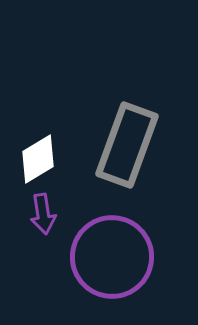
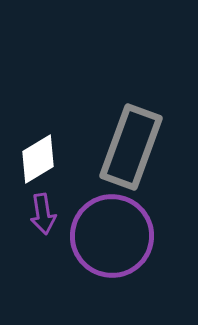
gray rectangle: moved 4 px right, 2 px down
purple circle: moved 21 px up
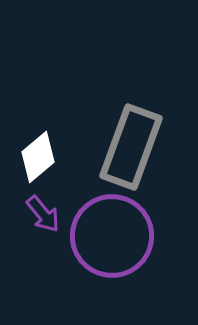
white diamond: moved 2 px up; rotated 9 degrees counterclockwise
purple arrow: rotated 30 degrees counterclockwise
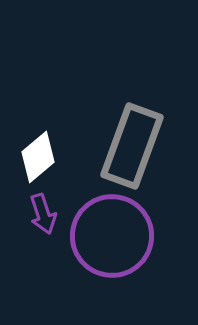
gray rectangle: moved 1 px right, 1 px up
purple arrow: rotated 21 degrees clockwise
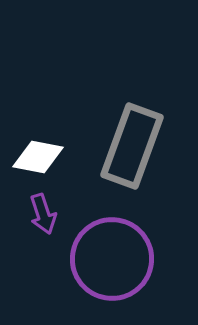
white diamond: rotated 51 degrees clockwise
purple circle: moved 23 px down
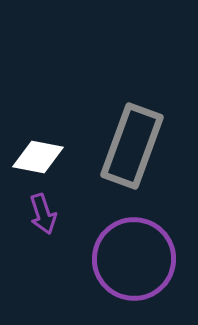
purple circle: moved 22 px right
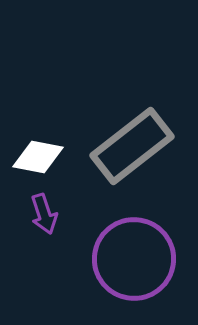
gray rectangle: rotated 32 degrees clockwise
purple arrow: moved 1 px right
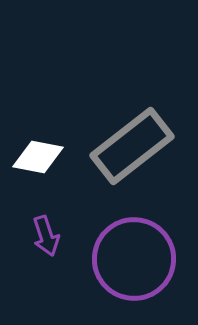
purple arrow: moved 2 px right, 22 px down
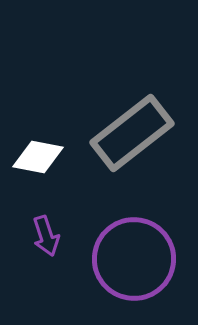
gray rectangle: moved 13 px up
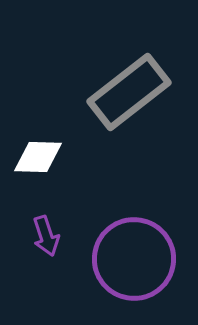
gray rectangle: moved 3 px left, 41 px up
white diamond: rotated 9 degrees counterclockwise
